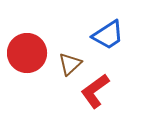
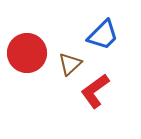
blue trapezoid: moved 5 px left; rotated 12 degrees counterclockwise
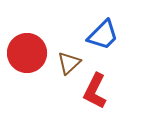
brown triangle: moved 1 px left, 1 px up
red L-shape: rotated 27 degrees counterclockwise
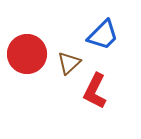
red circle: moved 1 px down
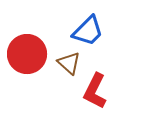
blue trapezoid: moved 15 px left, 4 px up
brown triangle: rotated 35 degrees counterclockwise
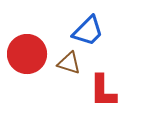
brown triangle: rotated 25 degrees counterclockwise
red L-shape: moved 8 px right; rotated 27 degrees counterclockwise
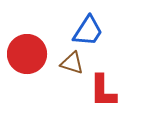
blue trapezoid: rotated 12 degrees counterclockwise
brown triangle: moved 3 px right
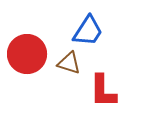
brown triangle: moved 3 px left
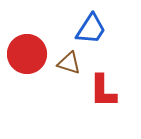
blue trapezoid: moved 3 px right, 2 px up
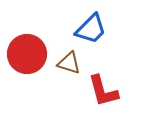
blue trapezoid: rotated 12 degrees clockwise
red L-shape: rotated 15 degrees counterclockwise
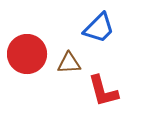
blue trapezoid: moved 8 px right, 1 px up
brown triangle: rotated 20 degrees counterclockwise
